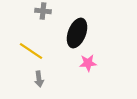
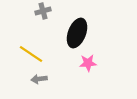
gray cross: rotated 21 degrees counterclockwise
yellow line: moved 3 px down
gray arrow: rotated 91 degrees clockwise
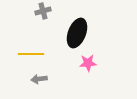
yellow line: rotated 35 degrees counterclockwise
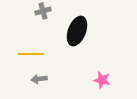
black ellipse: moved 2 px up
pink star: moved 14 px right, 17 px down; rotated 18 degrees clockwise
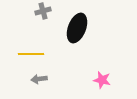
black ellipse: moved 3 px up
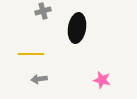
black ellipse: rotated 12 degrees counterclockwise
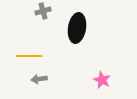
yellow line: moved 2 px left, 2 px down
pink star: rotated 12 degrees clockwise
